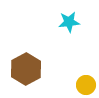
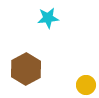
cyan star: moved 21 px left, 4 px up
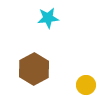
brown hexagon: moved 8 px right
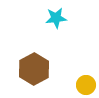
cyan star: moved 8 px right
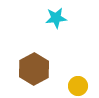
yellow circle: moved 8 px left, 1 px down
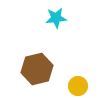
brown hexagon: moved 3 px right; rotated 16 degrees clockwise
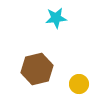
yellow circle: moved 1 px right, 2 px up
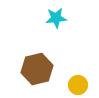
yellow circle: moved 1 px left, 1 px down
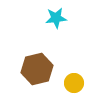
yellow circle: moved 4 px left, 2 px up
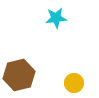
brown hexagon: moved 18 px left, 6 px down
